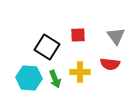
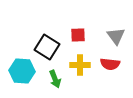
yellow cross: moved 7 px up
cyan hexagon: moved 7 px left, 7 px up
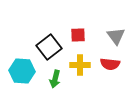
black square: moved 2 px right; rotated 20 degrees clockwise
green arrow: rotated 36 degrees clockwise
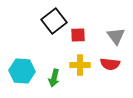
black square: moved 5 px right, 26 px up
green arrow: moved 1 px left, 1 px up
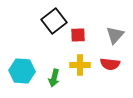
gray triangle: moved 1 px left, 1 px up; rotated 18 degrees clockwise
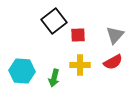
red semicircle: moved 3 px right, 2 px up; rotated 36 degrees counterclockwise
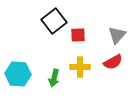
gray triangle: moved 2 px right
yellow cross: moved 2 px down
cyan hexagon: moved 4 px left, 3 px down
